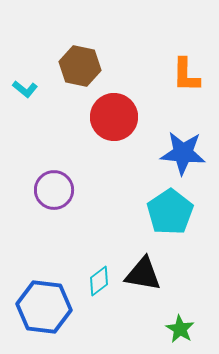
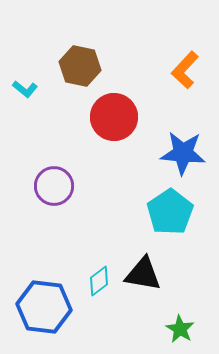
orange L-shape: moved 1 px left, 5 px up; rotated 42 degrees clockwise
purple circle: moved 4 px up
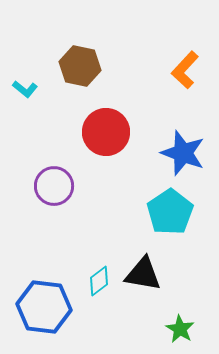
red circle: moved 8 px left, 15 px down
blue star: rotated 15 degrees clockwise
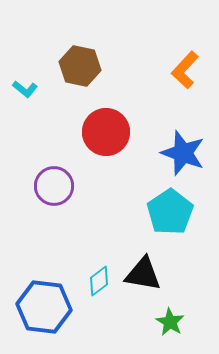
green star: moved 10 px left, 7 px up
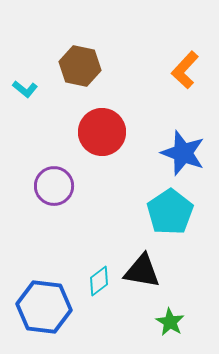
red circle: moved 4 px left
black triangle: moved 1 px left, 3 px up
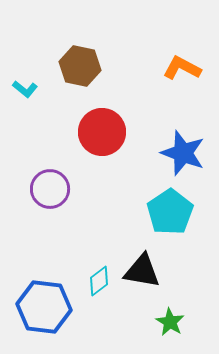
orange L-shape: moved 3 px left, 2 px up; rotated 75 degrees clockwise
purple circle: moved 4 px left, 3 px down
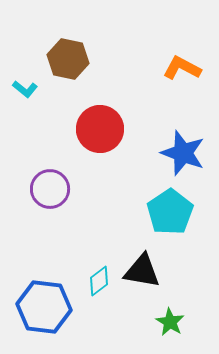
brown hexagon: moved 12 px left, 7 px up
red circle: moved 2 px left, 3 px up
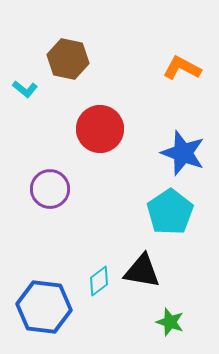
green star: rotated 12 degrees counterclockwise
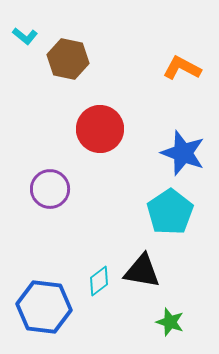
cyan L-shape: moved 53 px up
